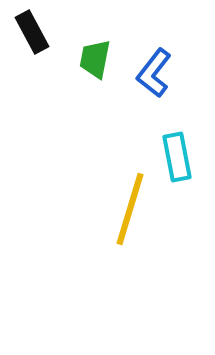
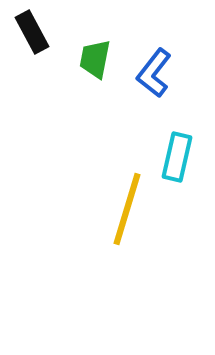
cyan rectangle: rotated 24 degrees clockwise
yellow line: moved 3 px left
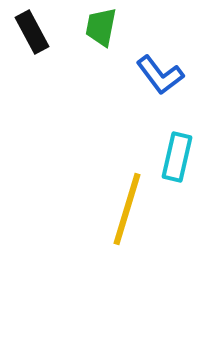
green trapezoid: moved 6 px right, 32 px up
blue L-shape: moved 6 px right, 2 px down; rotated 75 degrees counterclockwise
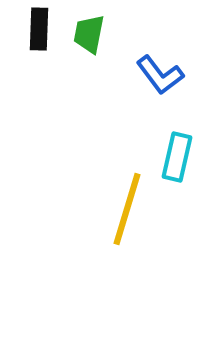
green trapezoid: moved 12 px left, 7 px down
black rectangle: moved 7 px right, 3 px up; rotated 30 degrees clockwise
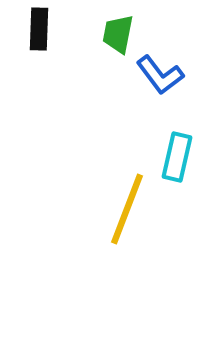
green trapezoid: moved 29 px right
yellow line: rotated 4 degrees clockwise
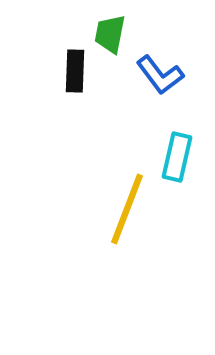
black rectangle: moved 36 px right, 42 px down
green trapezoid: moved 8 px left
